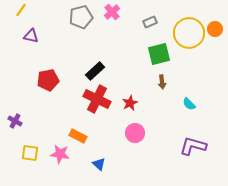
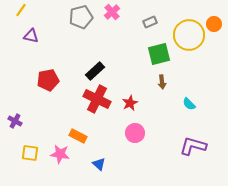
orange circle: moved 1 px left, 5 px up
yellow circle: moved 2 px down
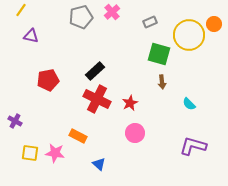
green square: rotated 30 degrees clockwise
pink star: moved 5 px left, 1 px up
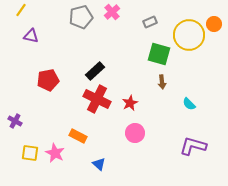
pink star: rotated 18 degrees clockwise
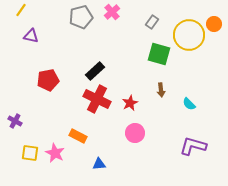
gray rectangle: moved 2 px right; rotated 32 degrees counterclockwise
brown arrow: moved 1 px left, 8 px down
blue triangle: rotated 48 degrees counterclockwise
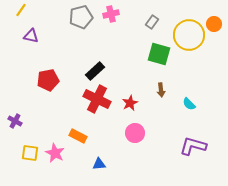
pink cross: moved 1 px left, 2 px down; rotated 28 degrees clockwise
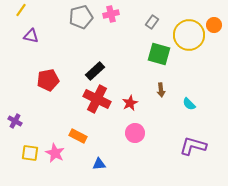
orange circle: moved 1 px down
